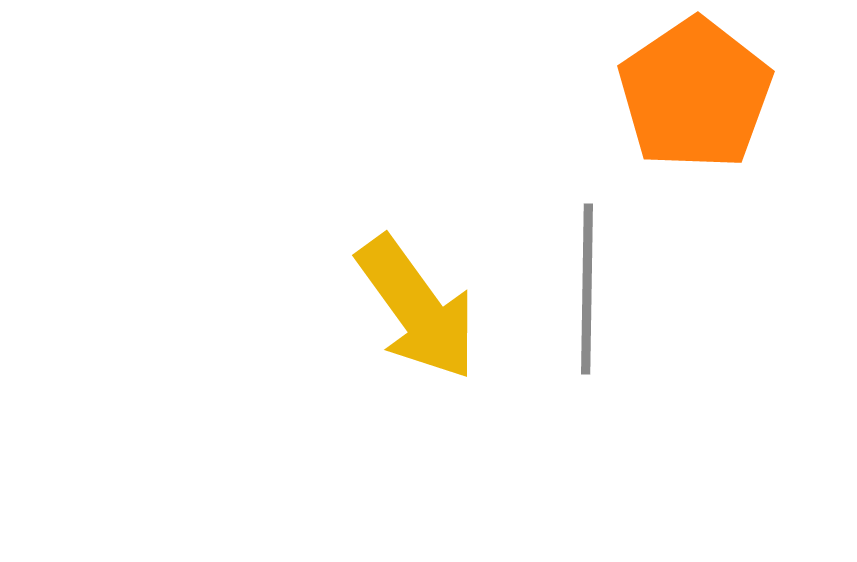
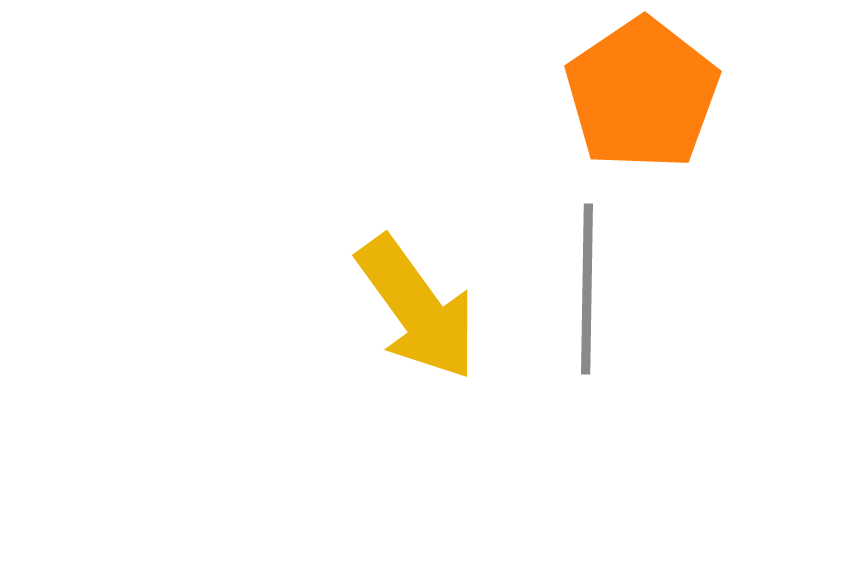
orange pentagon: moved 53 px left
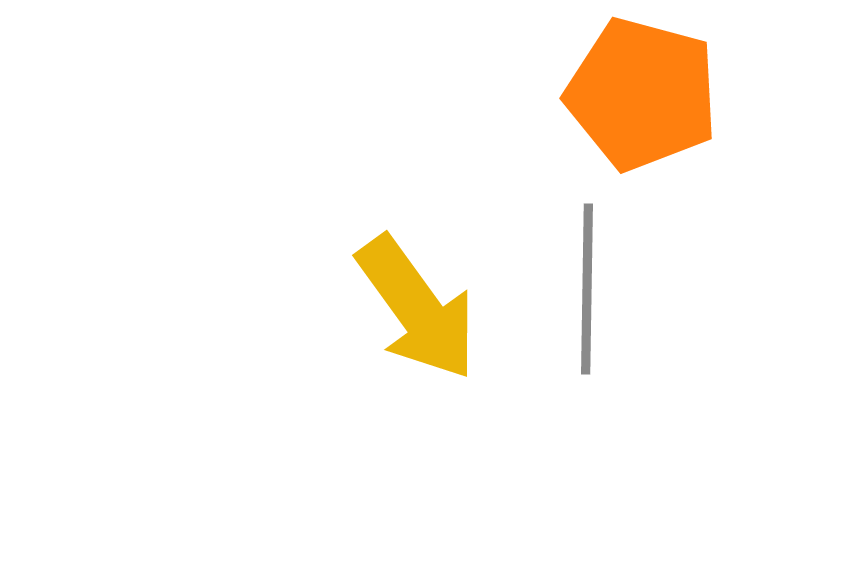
orange pentagon: rotated 23 degrees counterclockwise
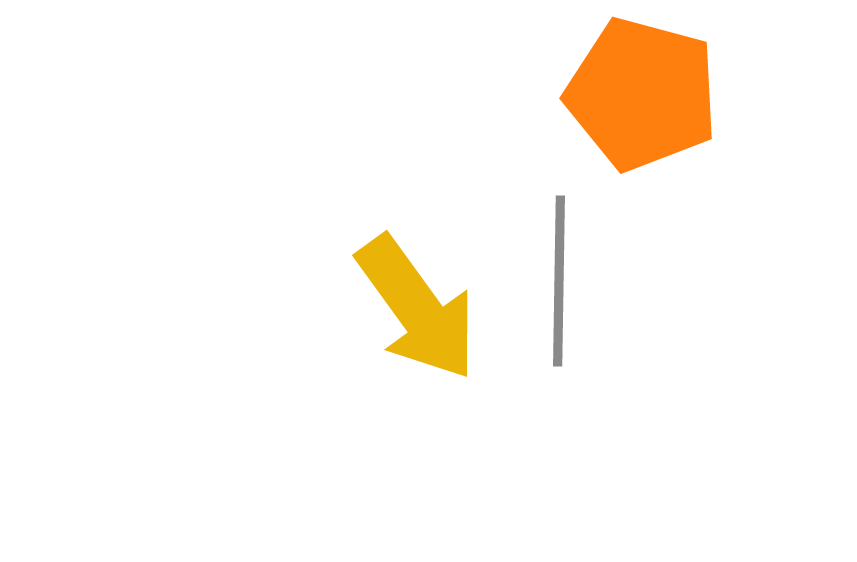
gray line: moved 28 px left, 8 px up
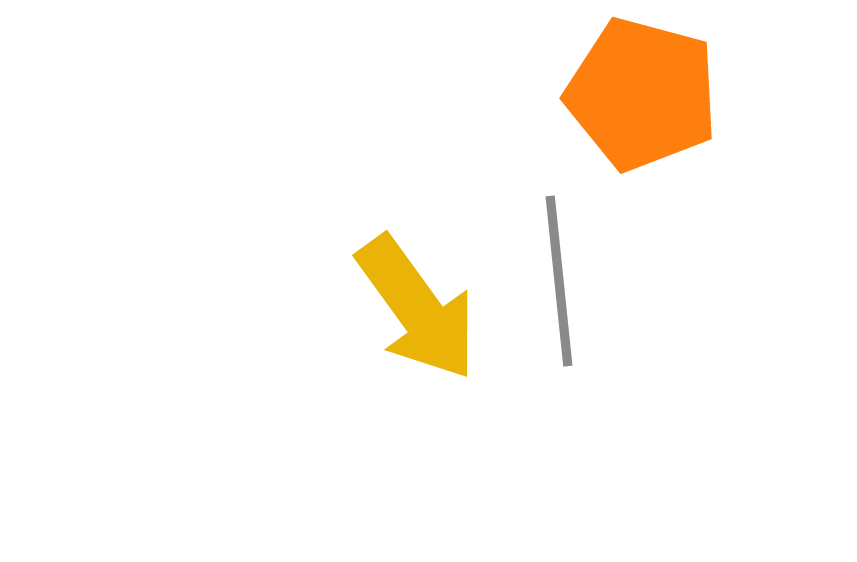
gray line: rotated 7 degrees counterclockwise
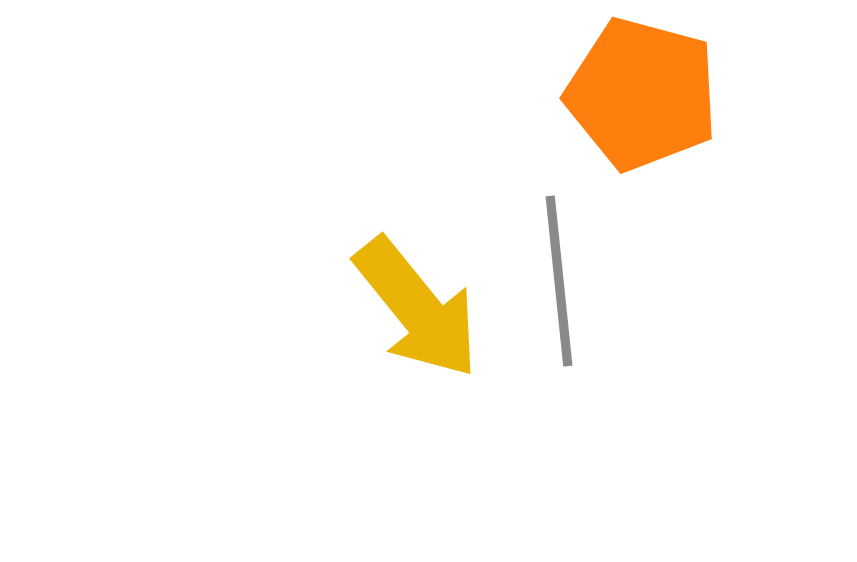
yellow arrow: rotated 3 degrees counterclockwise
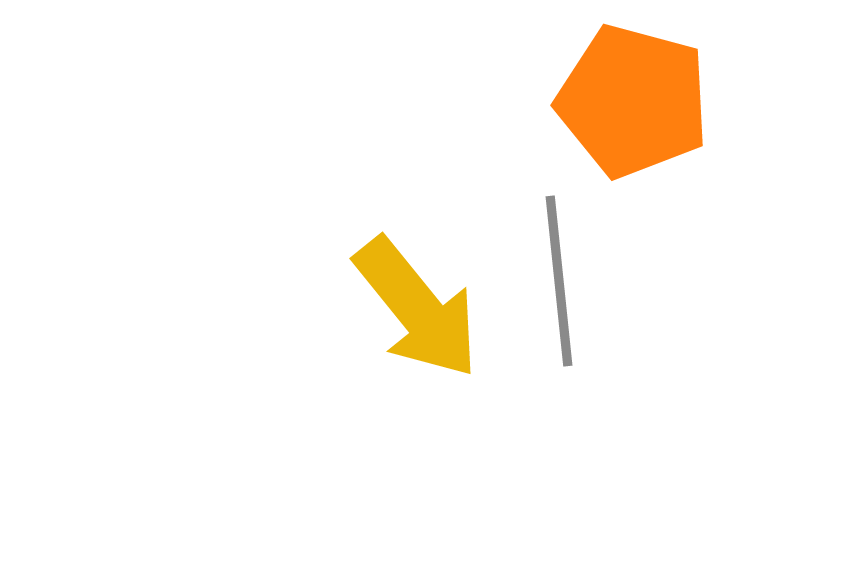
orange pentagon: moved 9 px left, 7 px down
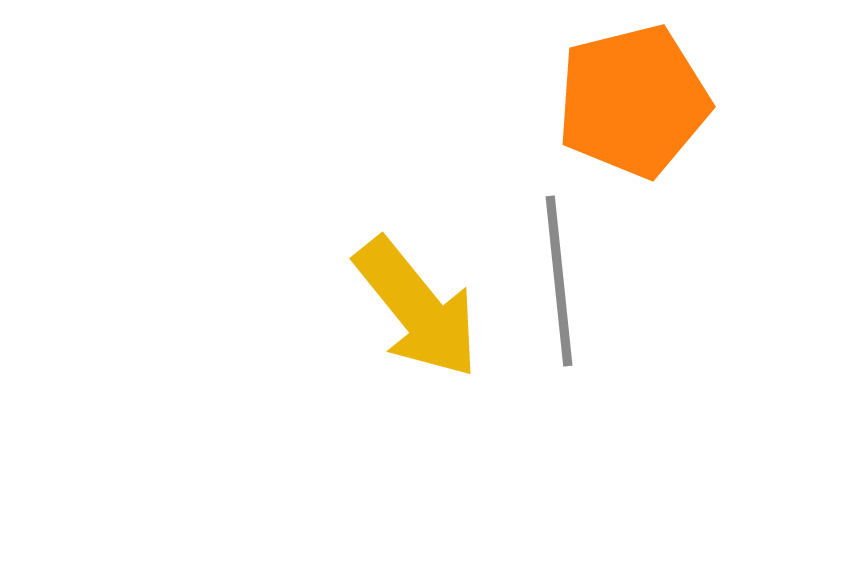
orange pentagon: rotated 29 degrees counterclockwise
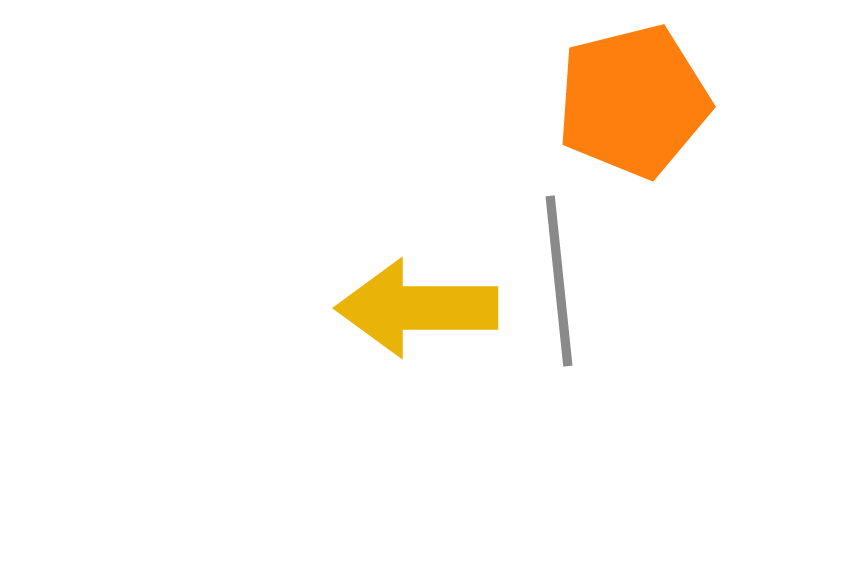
yellow arrow: rotated 129 degrees clockwise
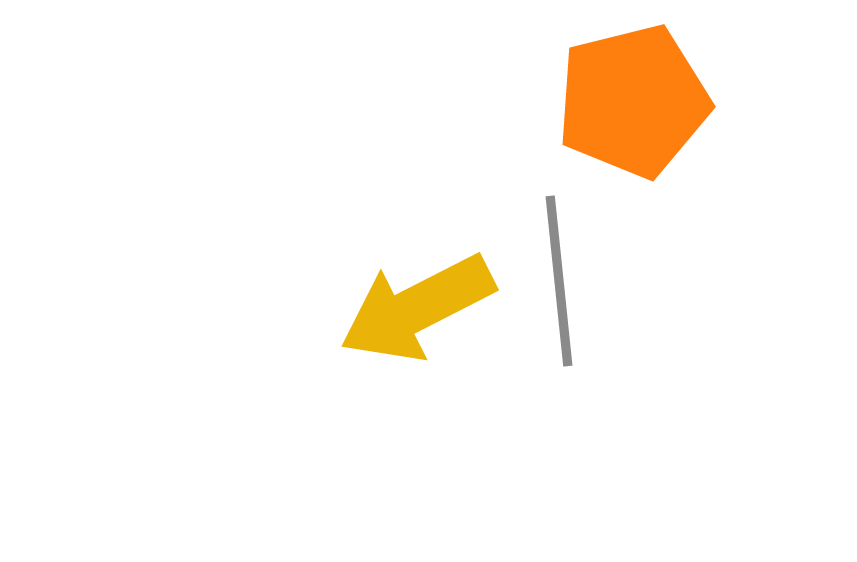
yellow arrow: rotated 27 degrees counterclockwise
